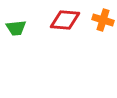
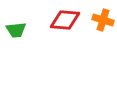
green trapezoid: moved 2 px down
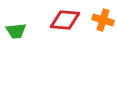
green trapezoid: moved 1 px down
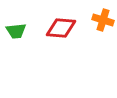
red diamond: moved 4 px left, 8 px down
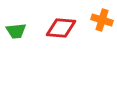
orange cross: moved 1 px left
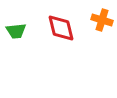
red diamond: rotated 72 degrees clockwise
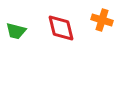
green trapezoid: rotated 20 degrees clockwise
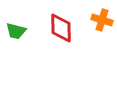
red diamond: rotated 12 degrees clockwise
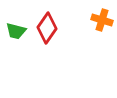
red diamond: moved 14 px left; rotated 36 degrees clockwise
